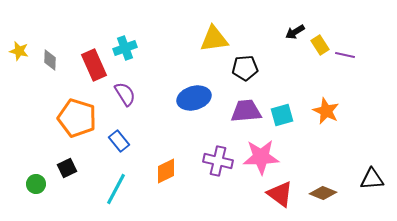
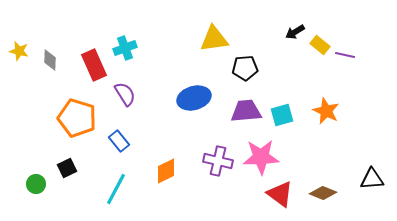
yellow rectangle: rotated 18 degrees counterclockwise
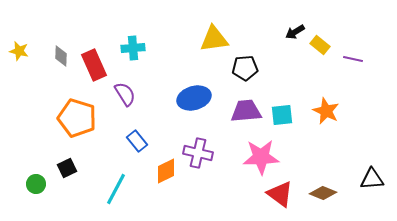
cyan cross: moved 8 px right; rotated 15 degrees clockwise
purple line: moved 8 px right, 4 px down
gray diamond: moved 11 px right, 4 px up
cyan square: rotated 10 degrees clockwise
blue rectangle: moved 18 px right
purple cross: moved 20 px left, 8 px up
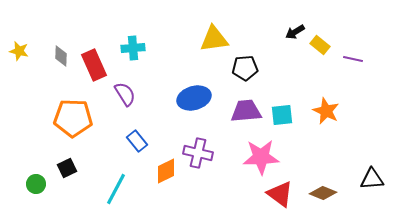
orange pentagon: moved 4 px left; rotated 15 degrees counterclockwise
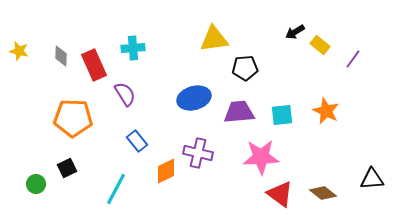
purple line: rotated 66 degrees counterclockwise
purple trapezoid: moved 7 px left, 1 px down
brown diamond: rotated 16 degrees clockwise
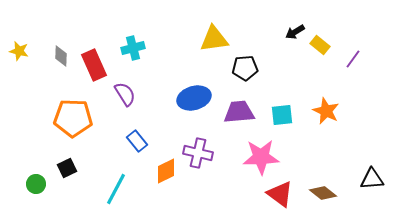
cyan cross: rotated 10 degrees counterclockwise
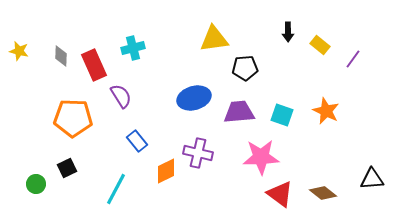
black arrow: moved 7 px left; rotated 60 degrees counterclockwise
purple semicircle: moved 4 px left, 2 px down
cyan square: rotated 25 degrees clockwise
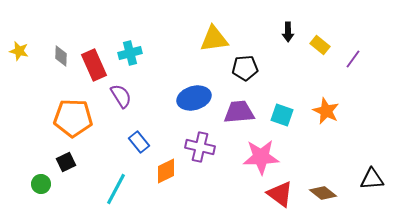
cyan cross: moved 3 px left, 5 px down
blue rectangle: moved 2 px right, 1 px down
purple cross: moved 2 px right, 6 px up
black square: moved 1 px left, 6 px up
green circle: moved 5 px right
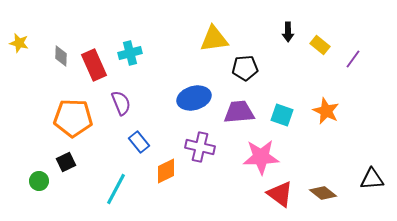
yellow star: moved 8 px up
purple semicircle: moved 7 px down; rotated 10 degrees clockwise
green circle: moved 2 px left, 3 px up
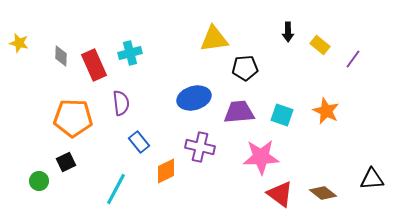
purple semicircle: rotated 15 degrees clockwise
